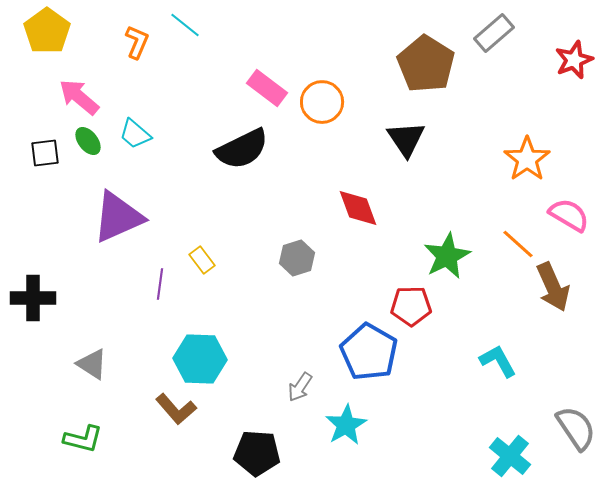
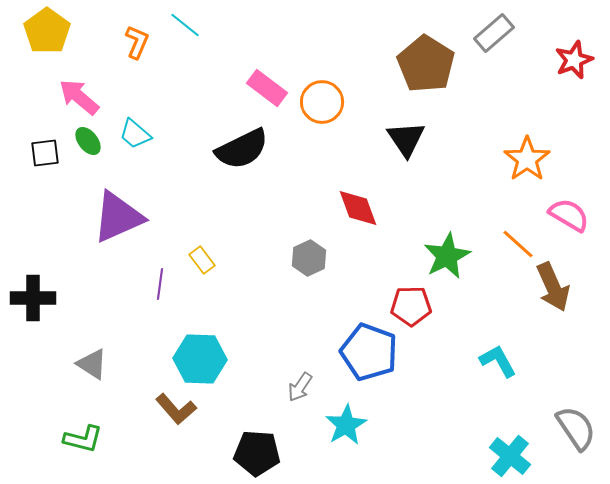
gray hexagon: moved 12 px right; rotated 8 degrees counterclockwise
blue pentagon: rotated 10 degrees counterclockwise
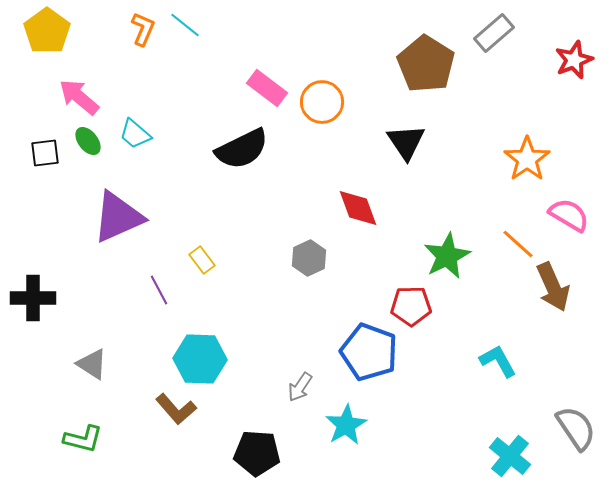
orange L-shape: moved 6 px right, 13 px up
black triangle: moved 3 px down
purple line: moved 1 px left, 6 px down; rotated 36 degrees counterclockwise
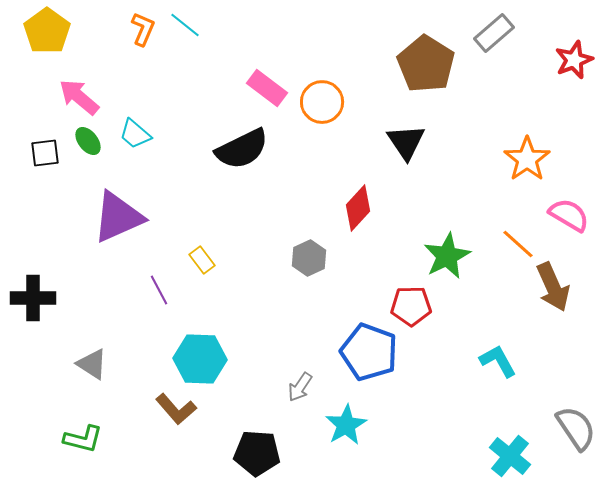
red diamond: rotated 63 degrees clockwise
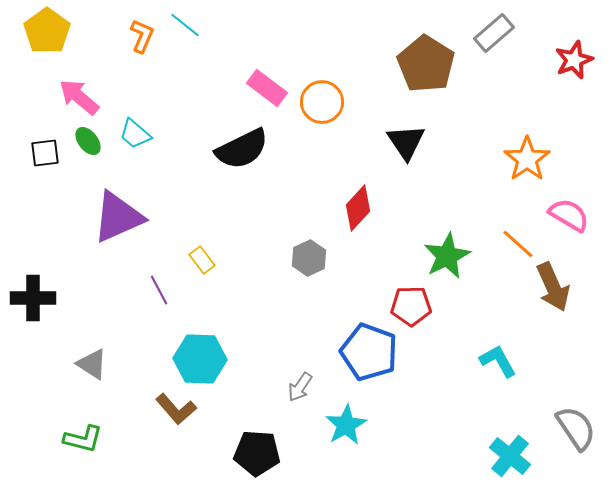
orange L-shape: moved 1 px left, 7 px down
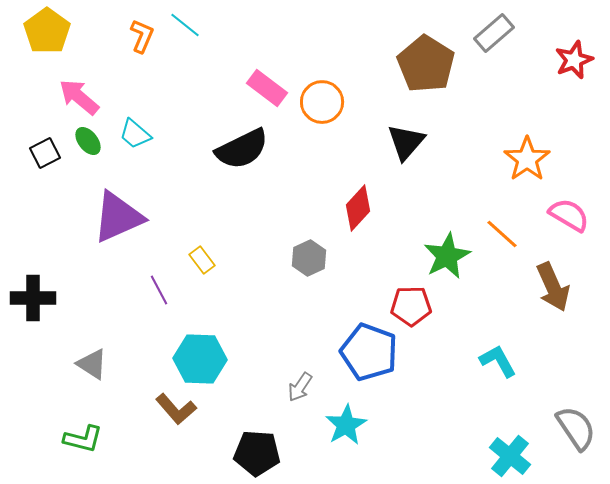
black triangle: rotated 15 degrees clockwise
black square: rotated 20 degrees counterclockwise
orange line: moved 16 px left, 10 px up
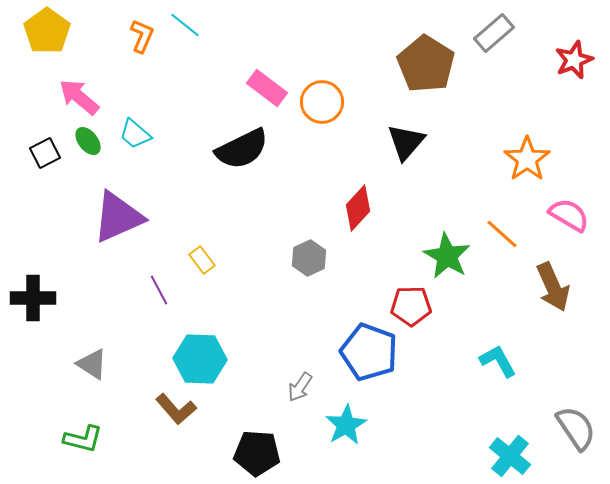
green star: rotated 15 degrees counterclockwise
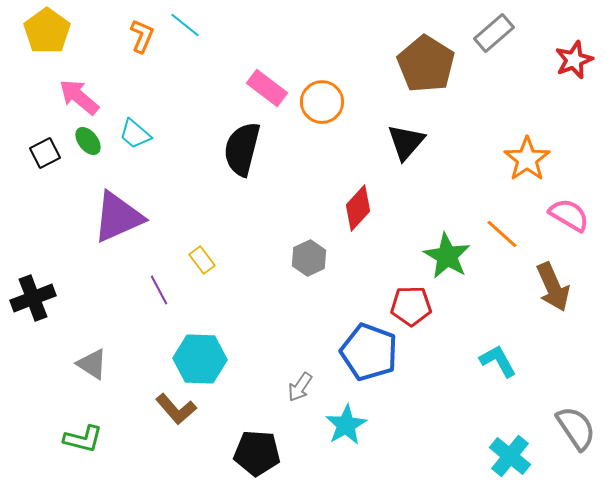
black semicircle: rotated 130 degrees clockwise
black cross: rotated 21 degrees counterclockwise
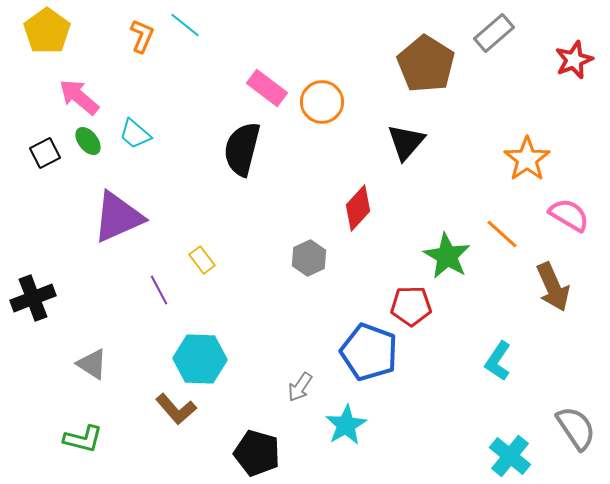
cyan L-shape: rotated 117 degrees counterclockwise
black pentagon: rotated 12 degrees clockwise
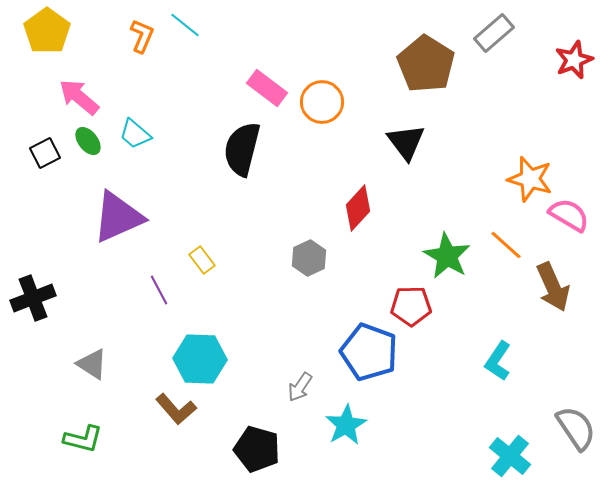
black triangle: rotated 18 degrees counterclockwise
orange star: moved 3 px right, 20 px down; rotated 21 degrees counterclockwise
orange line: moved 4 px right, 11 px down
black pentagon: moved 4 px up
